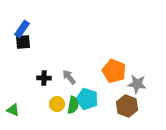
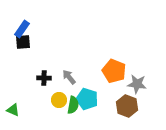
yellow circle: moved 2 px right, 4 px up
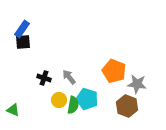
black cross: rotated 16 degrees clockwise
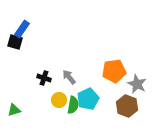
black square: moved 8 px left; rotated 21 degrees clockwise
orange pentagon: rotated 30 degrees counterclockwise
gray star: rotated 18 degrees clockwise
cyan pentagon: moved 1 px right; rotated 30 degrees clockwise
green triangle: moved 1 px right; rotated 40 degrees counterclockwise
